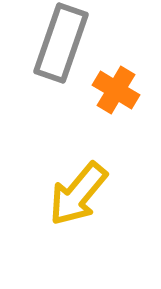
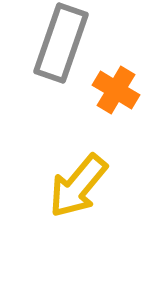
yellow arrow: moved 8 px up
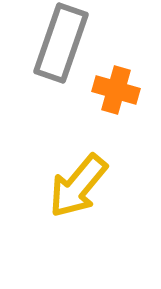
orange cross: rotated 15 degrees counterclockwise
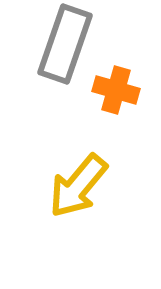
gray rectangle: moved 4 px right, 1 px down
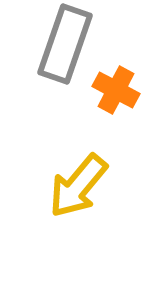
orange cross: rotated 12 degrees clockwise
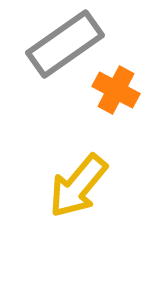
gray rectangle: rotated 36 degrees clockwise
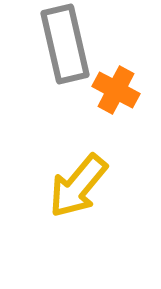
gray rectangle: rotated 68 degrees counterclockwise
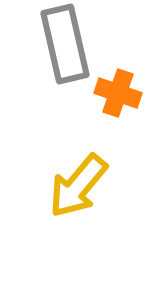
orange cross: moved 2 px right, 3 px down; rotated 9 degrees counterclockwise
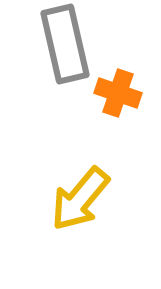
yellow arrow: moved 2 px right, 13 px down
